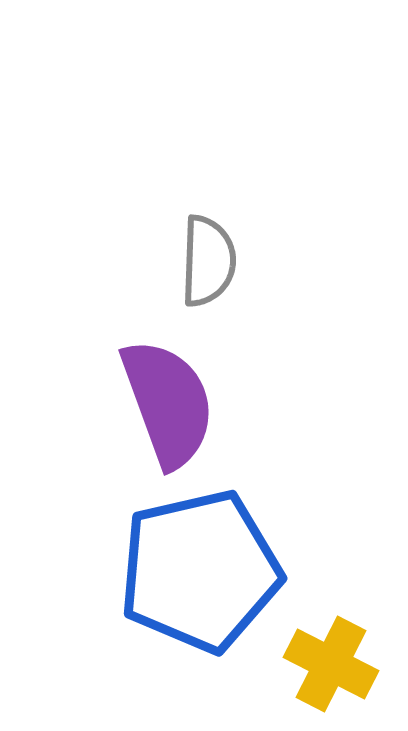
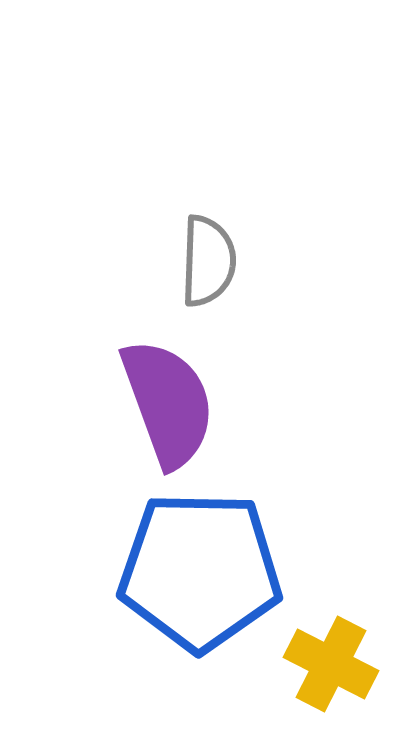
blue pentagon: rotated 14 degrees clockwise
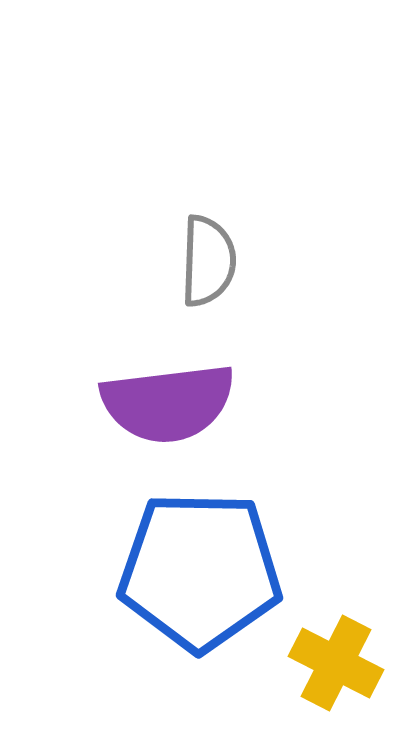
purple semicircle: rotated 103 degrees clockwise
yellow cross: moved 5 px right, 1 px up
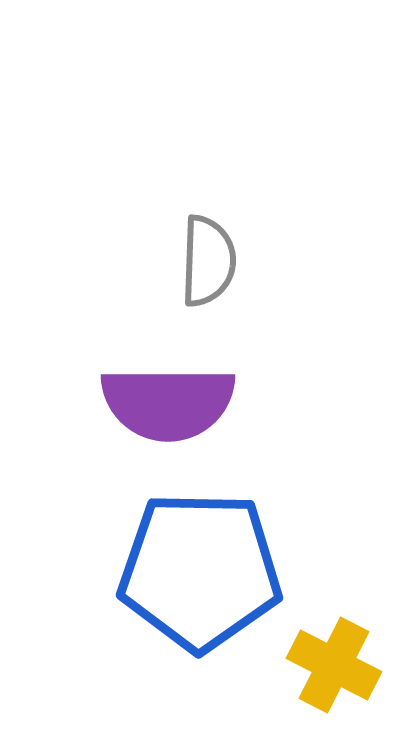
purple semicircle: rotated 7 degrees clockwise
yellow cross: moved 2 px left, 2 px down
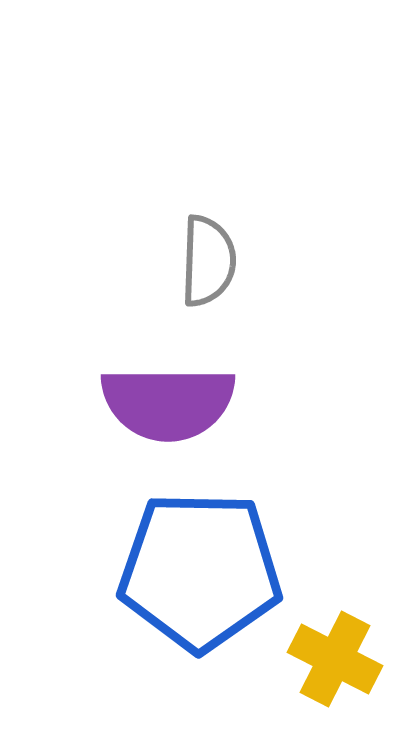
yellow cross: moved 1 px right, 6 px up
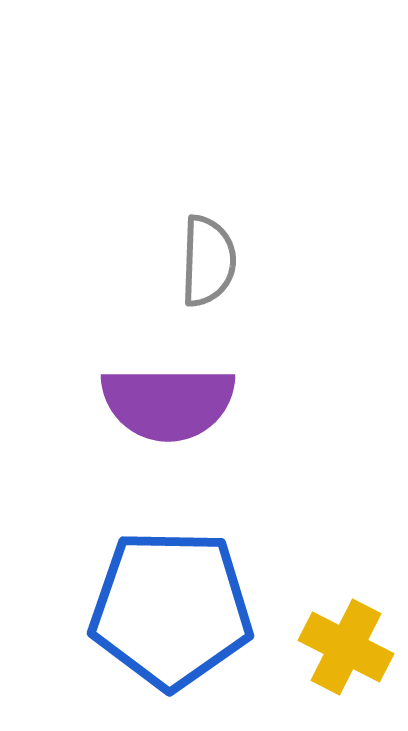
blue pentagon: moved 29 px left, 38 px down
yellow cross: moved 11 px right, 12 px up
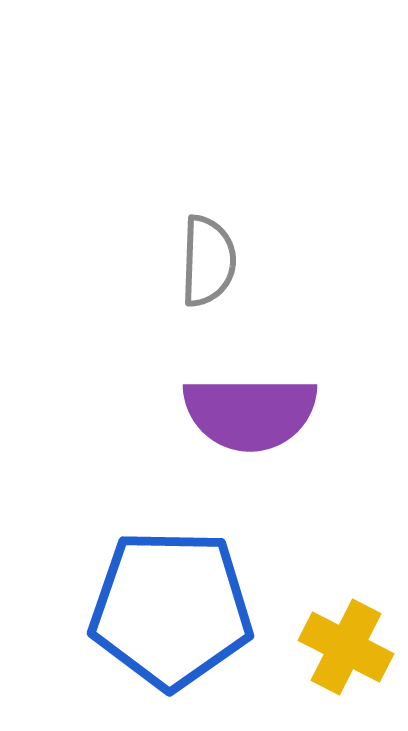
purple semicircle: moved 82 px right, 10 px down
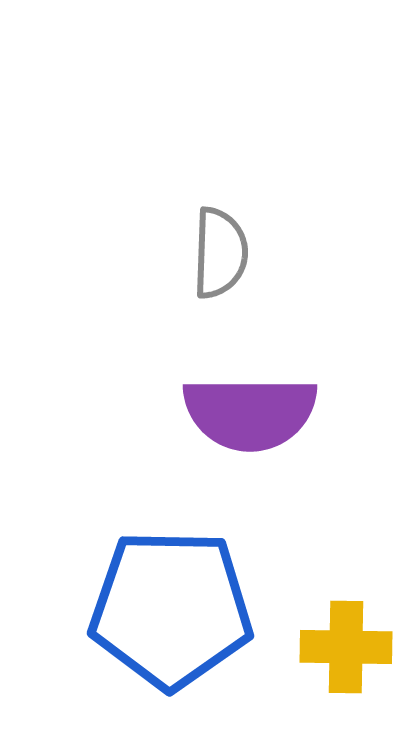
gray semicircle: moved 12 px right, 8 px up
yellow cross: rotated 26 degrees counterclockwise
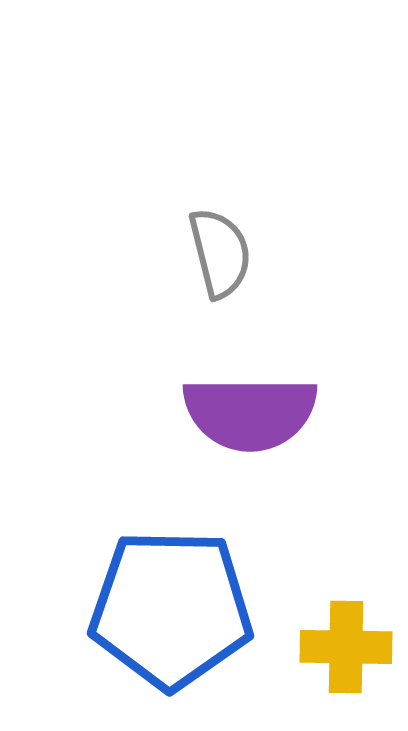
gray semicircle: rotated 16 degrees counterclockwise
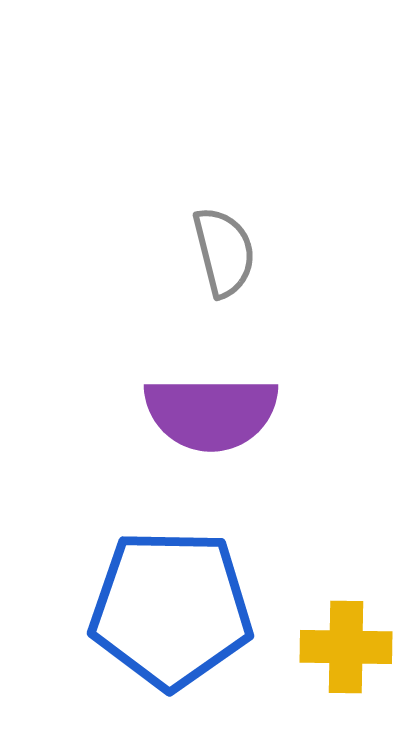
gray semicircle: moved 4 px right, 1 px up
purple semicircle: moved 39 px left
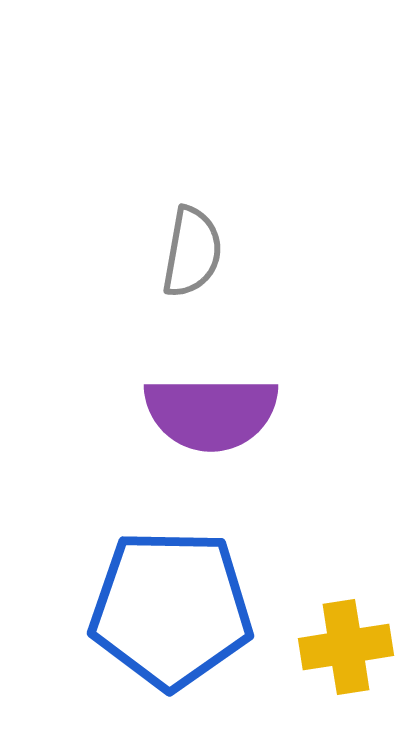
gray semicircle: moved 32 px left; rotated 24 degrees clockwise
yellow cross: rotated 10 degrees counterclockwise
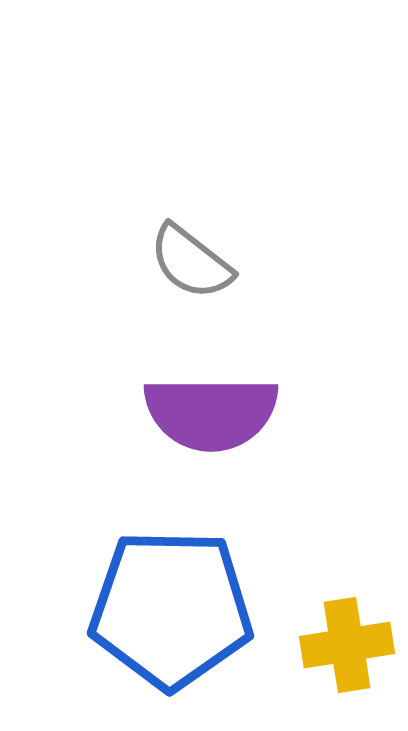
gray semicircle: moved 1 px left, 10 px down; rotated 118 degrees clockwise
yellow cross: moved 1 px right, 2 px up
